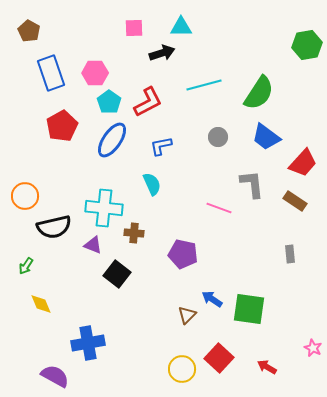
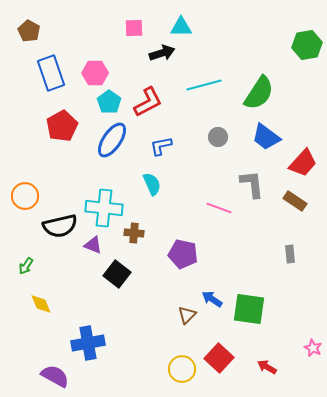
black semicircle: moved 6 px right, 1 px up
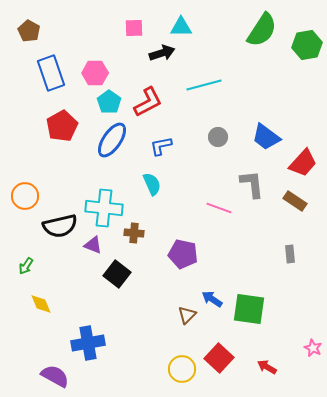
green semicircle: moved 3 px right, 63 px up
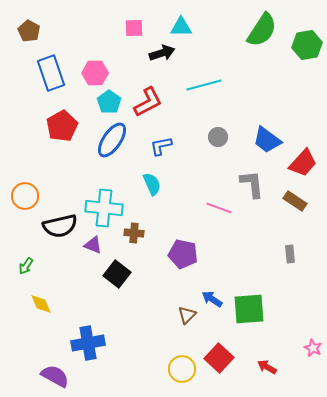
blue trapezoid: moved 1 px right, 3 px down
green square: rotated 12 degrees counterclockwise
